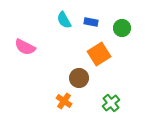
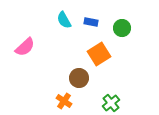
pink semicircle: rotated 70 degrees counterclockwise
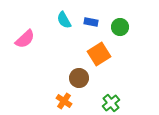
green circle: moved 2 px left, 1 px up
pink semicircle: moved 8 px up
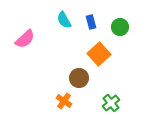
blue rectangle: rotated 64 degrees clockwise
orange square: rotated 10 degrees counterclockwise
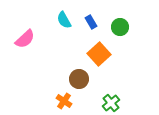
blue rectangle: rotated 16 degrees counterclockwise
brown circle: moved 1 px down
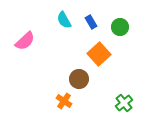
pink semicircle: moved 2 px down
green cross: moved 13 px right
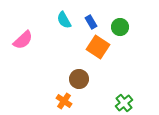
pink semicircle: moved 2 px left, 1 px up
orange square: moved 1 px left, 7 px up; rotated 15 degrees counterclockwise
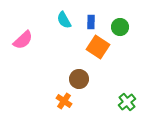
blue rectangle: rotated 32 degrees clockwise
green cross: moved 3 px right, 1 px up
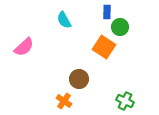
blue rectangle: moved 16 px right, 10 px up
pink semicircle: moved 1 px right, 7 px down
orange square: moved 6 px right
green cross: moved 2 px left, 1 px up; rotated 24 degrees counterclockwise
